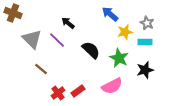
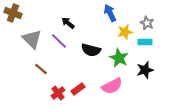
blue arrow: moved 1 px up; rotated 24 degrees clockwise
purple line: moved 2 px right, 1 px down
black semicircle: rotated 150 degrees clockwise
red rectangle: moved 2 px up
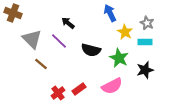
yellow star: rotated 28 degrees counterclockwise
brown line: moved 5 px up
red rectangle: moved 1 px right
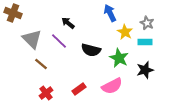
red cross: moved 12 px left
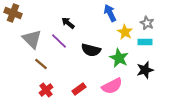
red cross: moved 3 px up
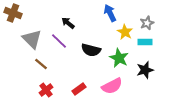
gray star: rotated 24 degrees clockwise
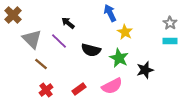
brown cross: moved 2 px down; rotated 24 degrees clockwise
gray star: moved 23 px right; rotated 16 degrees counterclockwise
cyan rectangle: moved 25 px right, 1 px up
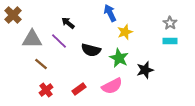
yellow star: rotated 21 degrees clockwise
gray triangle: rotated 45 degrees counterclockwise
